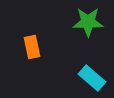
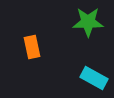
cyan rectangle: moved 2 px right; rotated 12 degrees counterclockwise
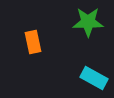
orange rectangle: moved 1 px right, 5 px up
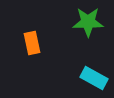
orange rectangle: moved 1 px left, 1 px down
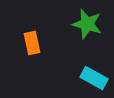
green star: moved 1 px left, 2 px down; rotated 16 degrees clockwise
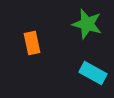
cyan rectangle: moved 1 px left, 5 px up
